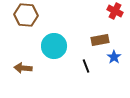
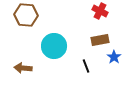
red cross: moved 15 px left
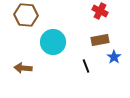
cyan circle: moved 1 px left, 4 px up
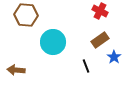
brown rectangle: rotated 24 degrees counterclockwise
brown arrow: moved 7 px left, 2 px down
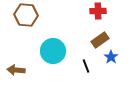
red cross: moved 2 px left; rotated 28 degrees counterclockwise
cyan circle: moved 9 px down
blue star: moved 3 px left
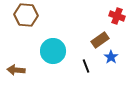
red cross: moved 19 px right, 5 px down; rotated 21 degrees clockwise
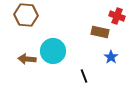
brown rectangle: moved 8 px up; rotated 48 degrees clockwise
black line: moved 2 px left, 10 px down
brown arrow: moved 11 px right, 11 px up
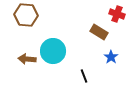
red cross: moved 2 px up
brown rectangle: moved 1 px left; rotated 18 degrees clockwise
